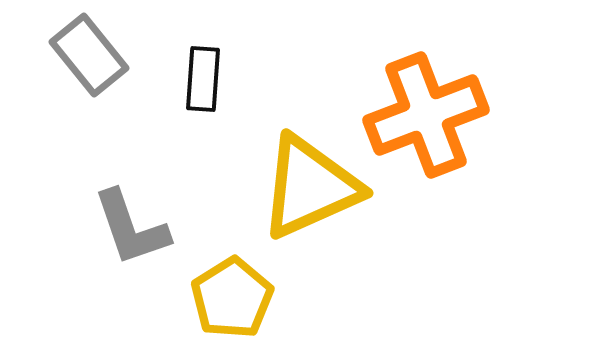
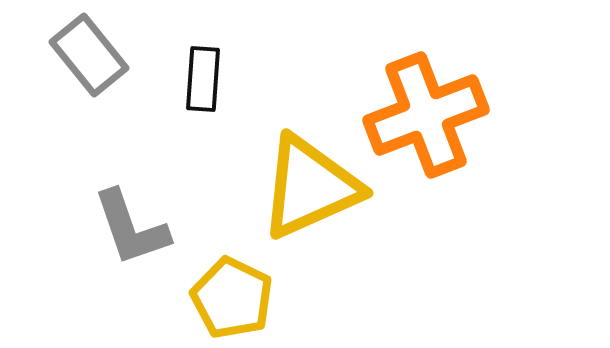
yellow pentagon: rotated 14 degrees counterclockwise
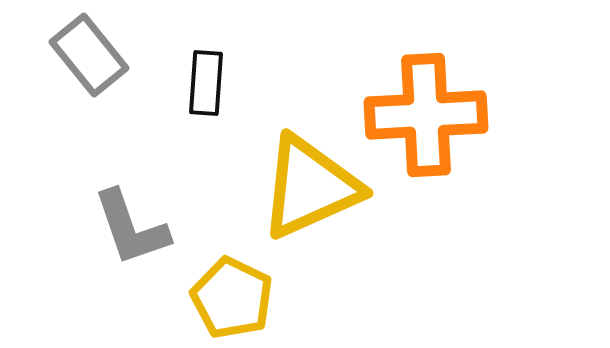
black rectangle: moved 3 px right, 4 px down
orange cross: rotated 18 degrees clockwise
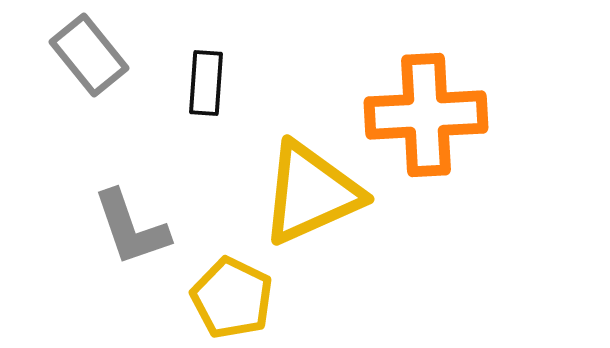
yellow triangle: moved 1 px right, 6 px down
